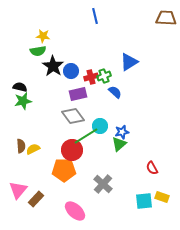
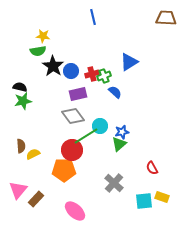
blue line: moved 2 px left, 1 px down
red cross: moved 1 px right, 3 px up
yellow semicircle: moved 5 px down
gray cross: moved 11 px right, 1 px up
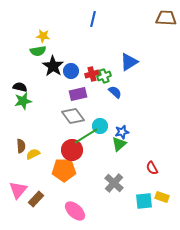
blue line: moved 2 px down; rotated 28 degrees clockwise
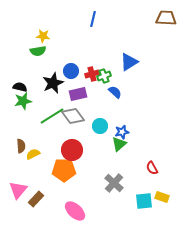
black star: moved 17 px down; rotated 15 degrees clockwise
green line: moved 34 px left, 20 px up
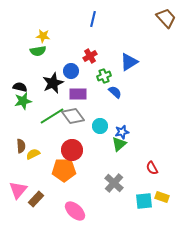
brown trapezoid: rotated 45 degrees clockwise
red cross: moved 2 px left, 18 px up; rotated 16 degrees counterclockwise
purple rectangle: rotated 12 degrees clockwise
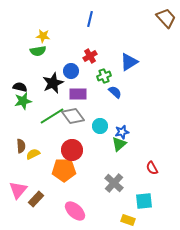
blue line: moved 3 px left
yellow rectangle: moved 34 px left, 23 px down
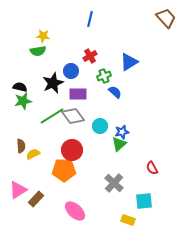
pink triangle: rotated 18 degrees clockwise
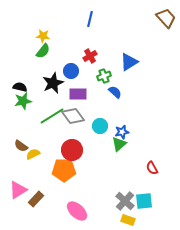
green semicircle: moved 5 px right; rotated 42 degrees counterclockwise
brown semicircle: rotated 128 degrees clockwise
gray cross: moved 11 px right, 18 px down
pink ellipse: moved 2 px right
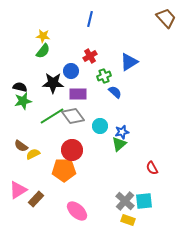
black star: rotated 25 degrees clockwise
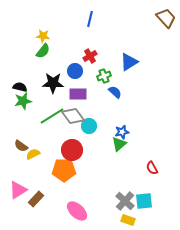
blue circle: moved 4 px right
cyan circle: moved 11 px left
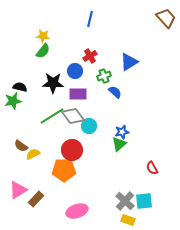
green star: moved 10 px left
pink ellipse: rotated 60 degrees counterclockwise
